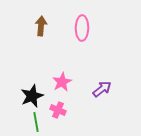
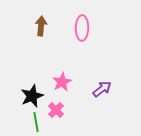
pink cross: moved 2 px left; rotated 21 degrees clockwise
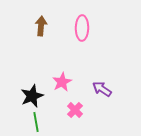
purple arrow: rotated 108 degrees counterclockwise
pink cross: moved 19 px right
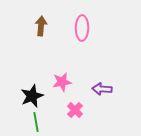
pink star: rotated 18 degrees clockwise
purple arrow: rotated 30 degrees counterclockwise
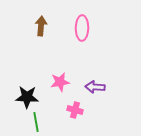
pink star: moved 2 px left
purple arrow: moved 7 px left, 2 px up
black star: moved 5 px left, 1 px down; rotated 25 degrees clockwise
pink cross: rotated 28 degrees counterclockwise
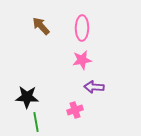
brown arrow: rotated 48 degrees counterclockwise
pink star: moved 22 px right, 22 px up
purple arrow: moved 1 px left
pink cross: rotated 35 degrees counterclockwise
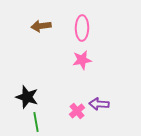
brown arrow: rotated 54 degrees counterclockwise
purple arrow: moved 5 px right, 17 px down
black star: rotated 15 degrees clockwise
pink cross: moved 2 px right, 1 px down; rotated 21 degrees counterclockwise
